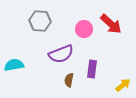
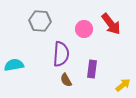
red arrow: rotated 10 degrees clockwise
purple semicircle: rotated 65 degrees counterclockwise
brown semicircle: moved 3 px left; rotated 40 degrees counterclockwise
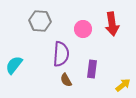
red arrow: moved 1 px right; rotated 30 degrees clockwise
pink circle: moved 1 px left
cyan semicircle: rotated 42 degrees counterclockwise
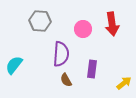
yellow arrow: moved 1 px right, 2 px up
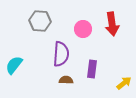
brown semicircle: rotated 120 degrees clockwise
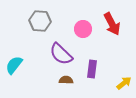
red arrow: rotated 20 degrees counterclockwise
purple semicircle: rotated 130 degrees clockwise
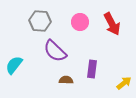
pink circle: moved 3 px left, 7 px up
purple semicircle: moved 6 px left, 3 px up
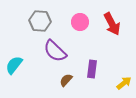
brown semicircle: rotated 48 degrees counterclockwise
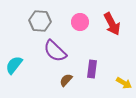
yellow arrow: rotated 70 degrees clockwise
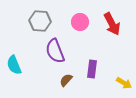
purple semicircle: rotated 25 degrees clockwise
cyan semicircle: rotated 60 degrees counterclockwise
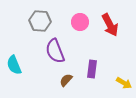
red arrow: moved 2 px left, 1 px down
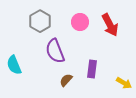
gray hexagon: rotated 25 degrees clockwise
